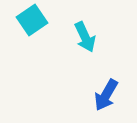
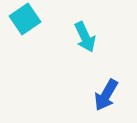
cyan square: moved 7 px left, 1 px up
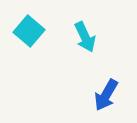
cyan square: moved 4 px right, 12 px down; rotated 16 degrees counterclockwise
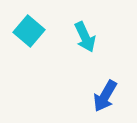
blue arrow: moved 1 px left, 1 px down
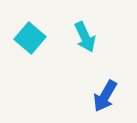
cyan square: moved 1 px right, 7 px down
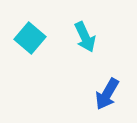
blue arrow: moved 2 px right, 2 px up
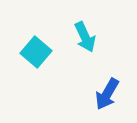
cyan square: moved 6 px right, 14 px down
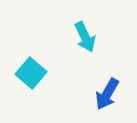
cyan square: moved 5 px left, 21 px down
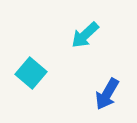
cyan arrow: moved 2 px up; rotated 72 degrees clockwise
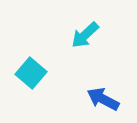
blue arrow: moved 4 px left, 5 px down; rotated 88 degrees clockwise
